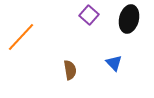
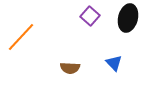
purple square: moved 1 px right, 1 px down
black ellipse: moved 1 px left, 1 px up
brown semicircle: moved 2 px up; rotated 102 degrees clockwise
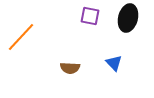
purple square: rotated 30 degrees counterclockwise
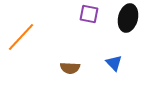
purple square: moved 1 px left, 2 px up
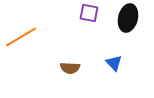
purple square: moved 1 px up
orange line: rotated 16 degrees clockwise
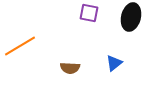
black ellipse: moved 3 px right, 1 px up
orange line: moved 1 px left, 9 px down
blue triangle: rotated 36 degrees clockwise
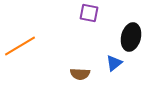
black ellipse: moved 20 px down
brown semicircle: moved 10 px right, 6 px down
